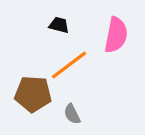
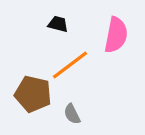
black trapezoid: moved 1 px left, 1 px up
orange line: moved 1 px right
brown pentagon: rotated 9 degrees clockwise
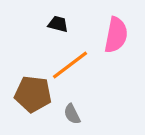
brown pentagon: rotated 6 degrees counterclockwise
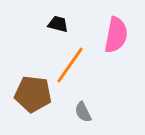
orange line: rotated 18 degrees counterclockwise
gray semicircle: moved 11 px right, 2 px up
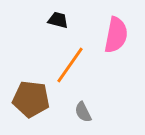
black trapezoid: moved 4 px up
brown pentagon: moved 2 px left, 5 px down
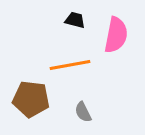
black trapezoid: moved 17 px right
orange line: rotated 45 degrees clockwise
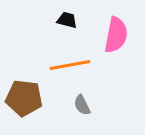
black trapezoid: moved 8 px left
brown pentagon: moved 7 px left, 1 px up
gray semicircle: moved 1 px left, 7 px up
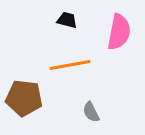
pink semicircle: moved 3 px right, 3 px up
gray semicircle: moved 9 px right, 7 px down
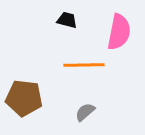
orange line: moved 14 px right; rotated 9 degrees clockwise
gray semicircle: moved 6 px left; rotated 75 degrees clockwise
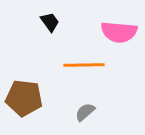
black trapezoid: moved 17 px left, 2 px down; rotated 40 degrees clockwise
pink semicircle: rotated 84 degrees clockwise
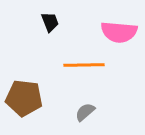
black trapezoid: rotated 15 degrees clockwise
